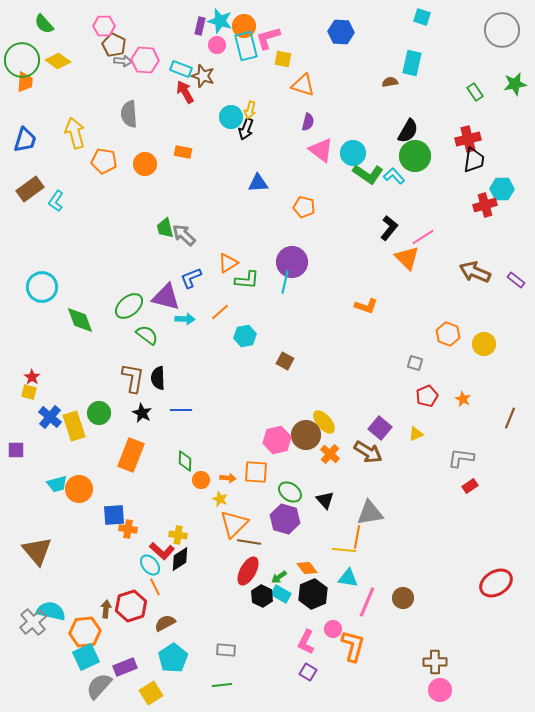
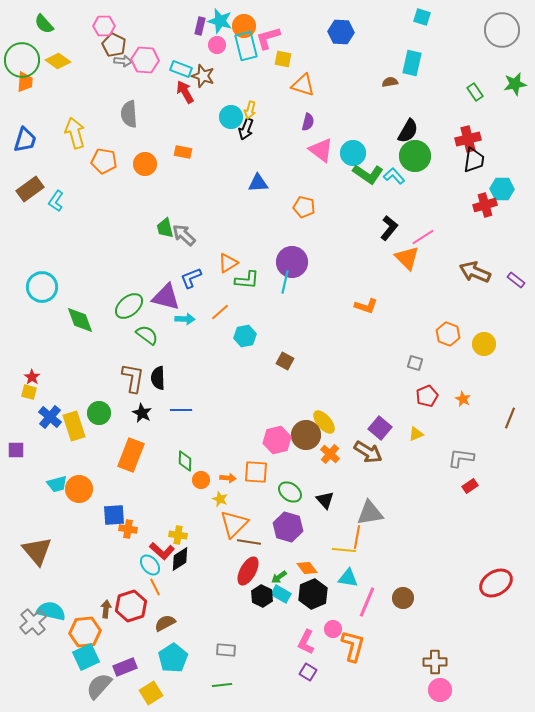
purple hexagon at (285, 519): moved 3 px right, 8 px down
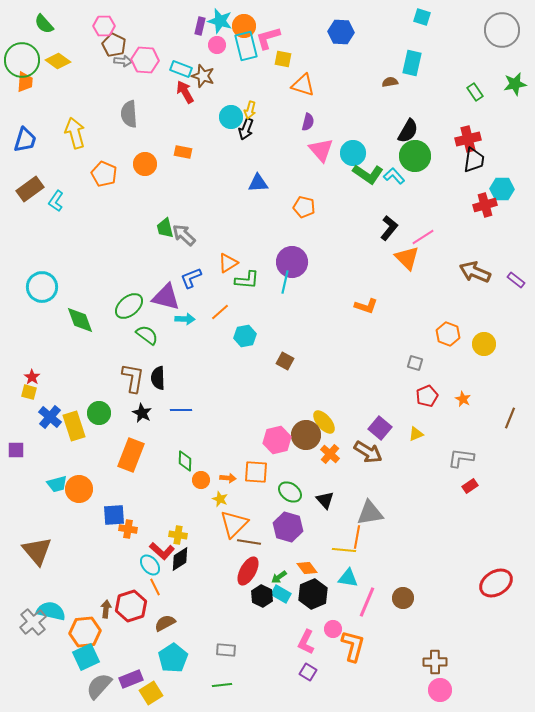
pink triangle at (321, 150): rotated 12 degrees clockwise
orange pentagon at (104, 161): moved 13 px down; rotated 15 degrees clockwise
purple rectangle at (125, 667): moved 6 px right, 12 px down
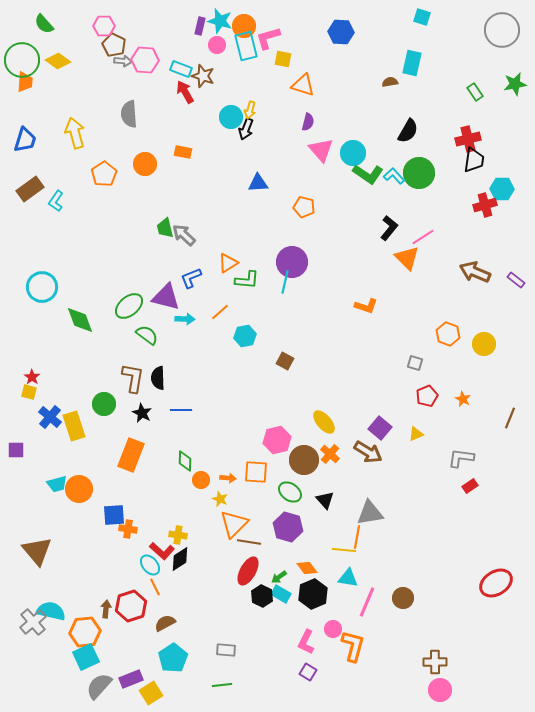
green circle at (415, 156): moved 4 px right, 17 px down
orange pentagon at (104, 174): rotated 15 degrees clockwise
green circle at (99, 413): moved 5 px right, 9 px up
brown circle at (306, 435): moved 2 px left, 25 px down
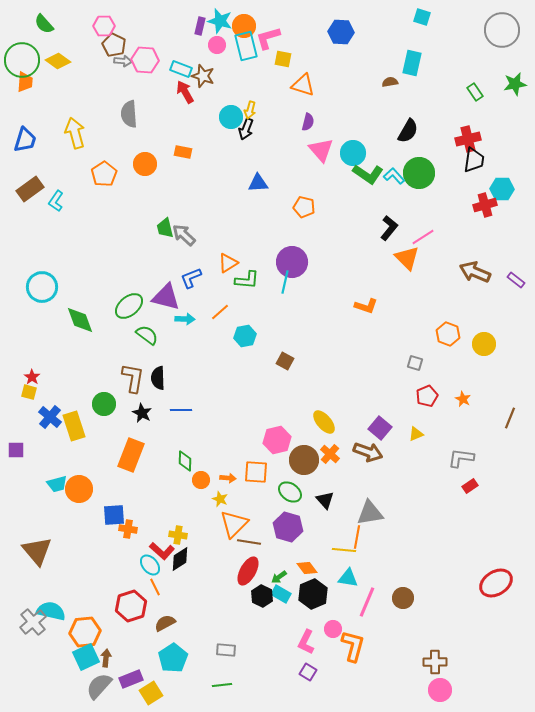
brown arrow at (368, 452): rotated 12 degrees counterclockwise
brown arrow at (106, 609): moved 49 px down
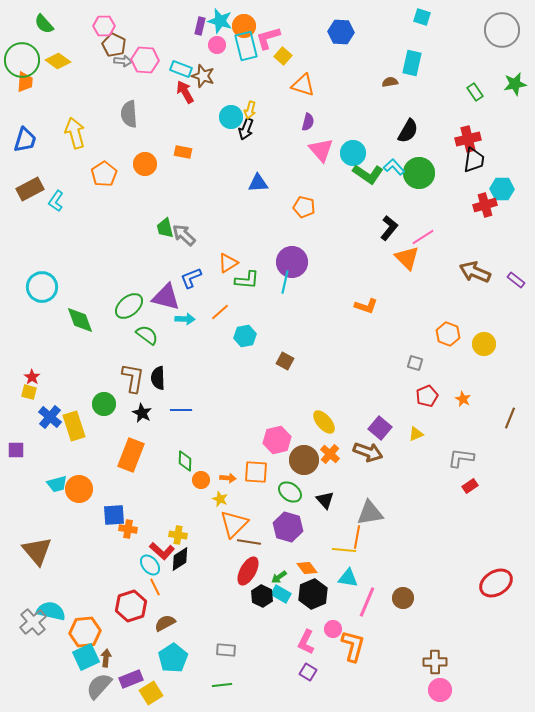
yellow square at (283, 59): moved 3 px up; rotated 30 degrees clockwise
cyan L-shape at (394, 176): moved 9 px up
brown rectangle at (30, 189): rotated 8 degrees clockwise
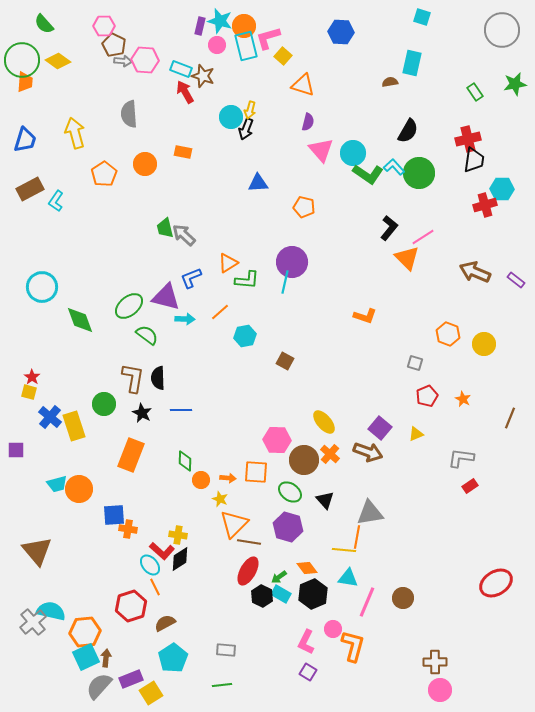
orange L-shape at (366, 306): moved 1 px left, 10 px down
pink hexagon at (277, 440): rotated 16 degrees clockwise
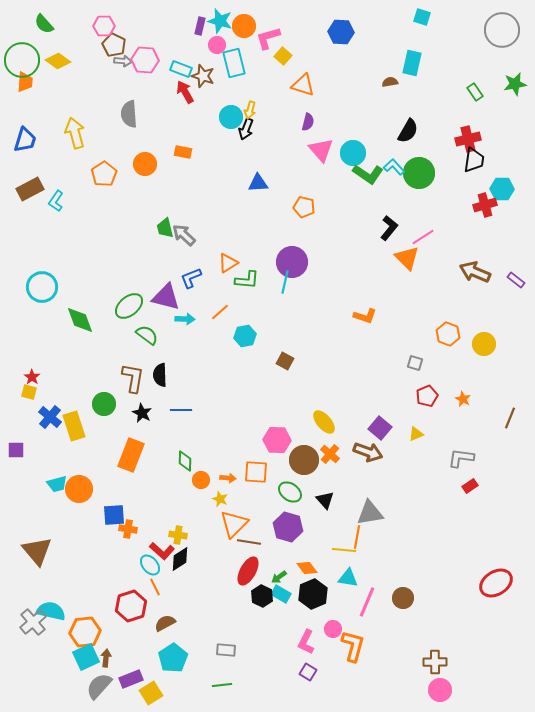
cyan rectangle at (246, 46): moved 12 px left, 17 px down
black semicircle at (158, 378): moved 2 px right, 3 px up
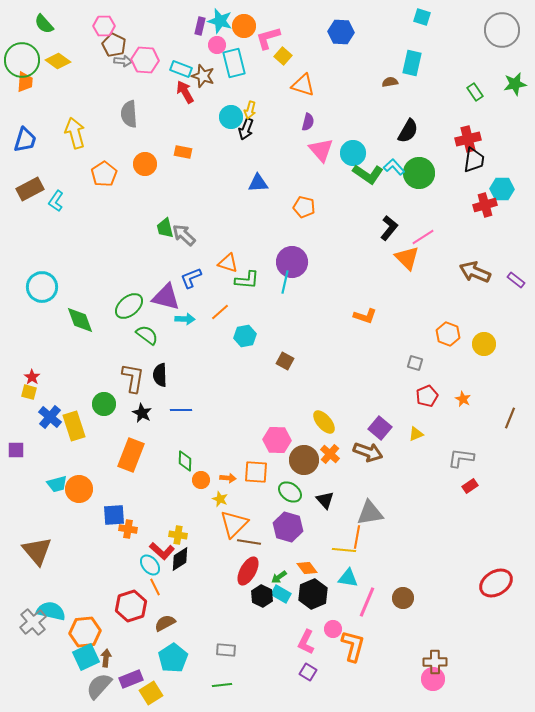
orange triangle at (228, 263): rotated 50 degrees clockwise
pink circle at (440, 690): moved 7 px left, 11 px up
